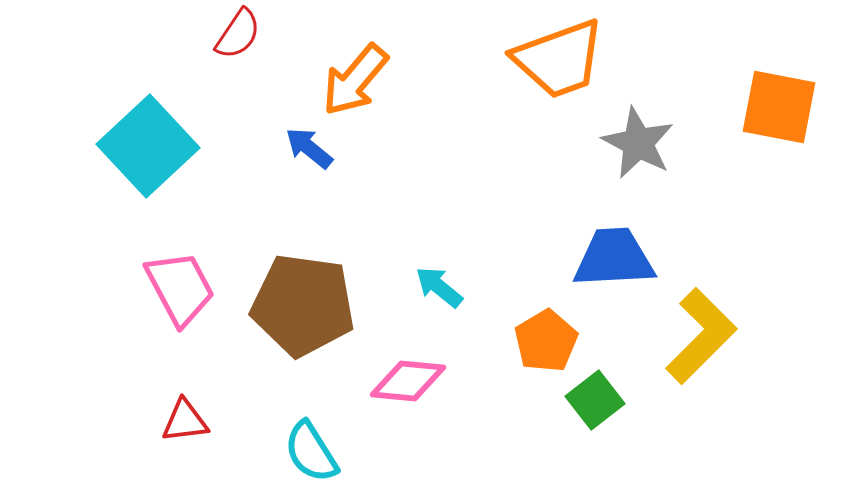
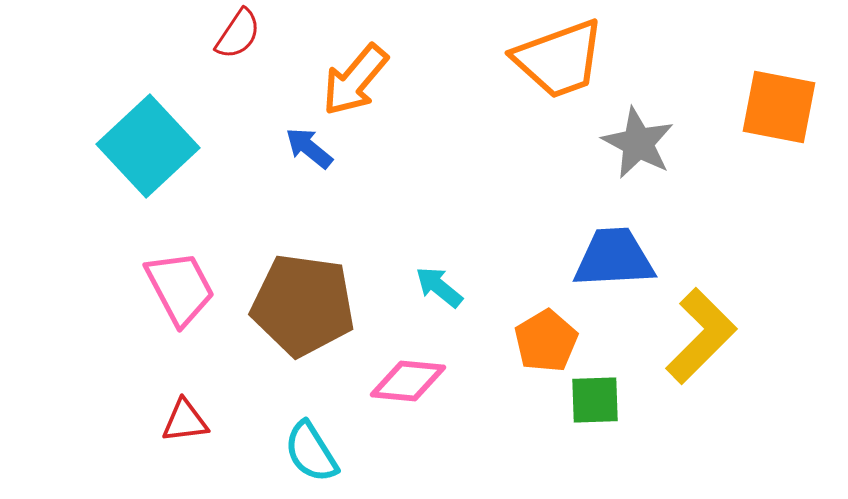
green square: rotated 36 degrees clockwise
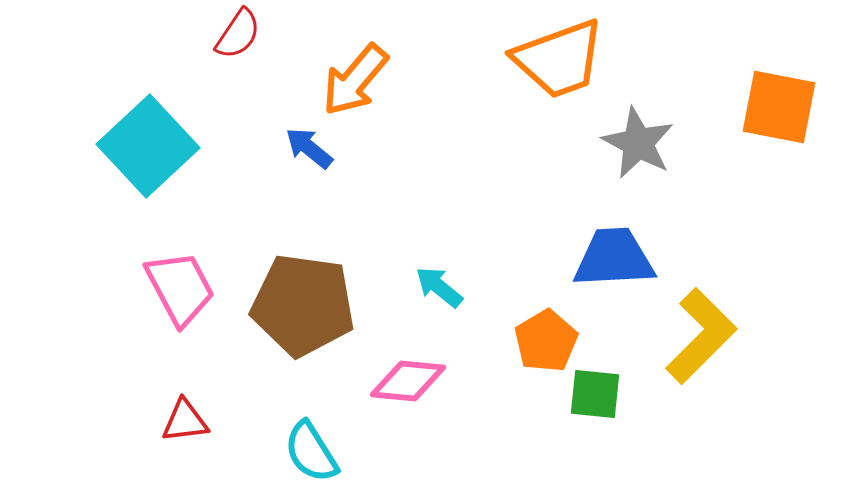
green square: moved 6 px up; rotated 8 degrees clockwise
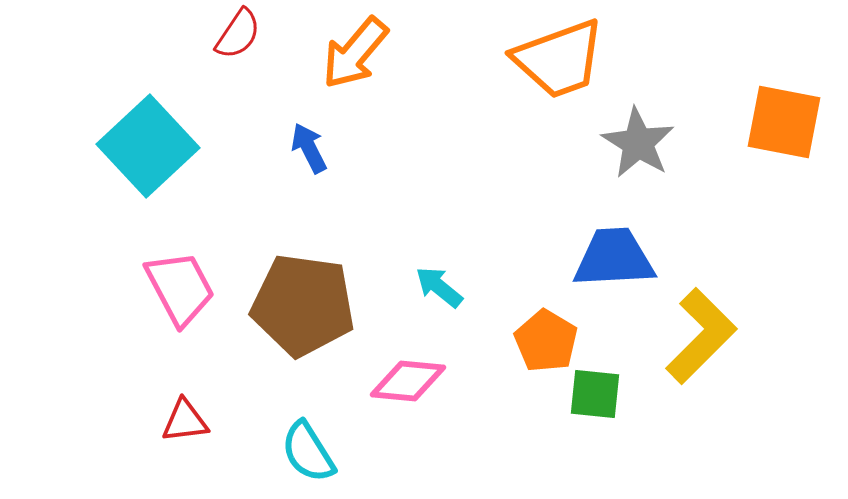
orange arrow: moved 27 px up
orange square: moved 5 px right, 15 px down
gray star: rotated 4 degrees clockwise
blue arrow: rotated 24 degrees clockwise
orange pentagon: rotated 10 degrees counterclockwise
cyan semicircle: moved 3 px left
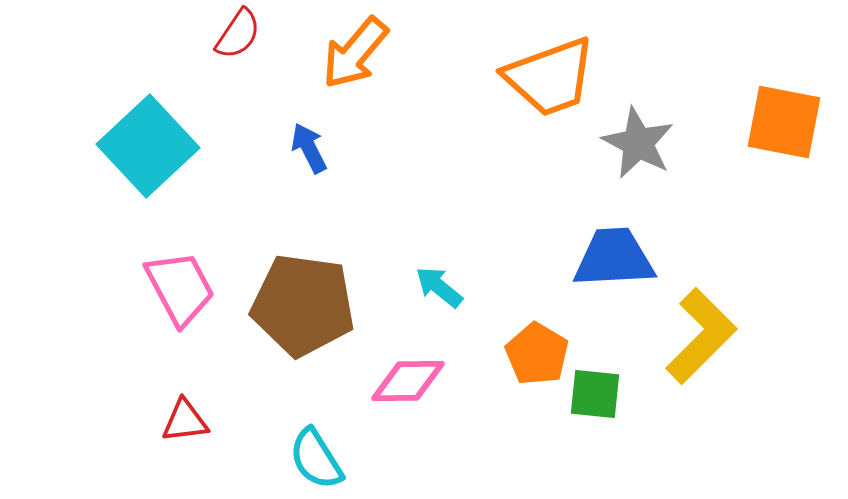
orange trapezoid: moved 9 px left, 18 px down
gray star: rotated 4 degrees counterclockwise
orange pentagon: moved 9 px left, 13 px down
pink diamond: rotated 6 degrees counterclockwise
cyan semicircle: moved 8 px right, 7 px down
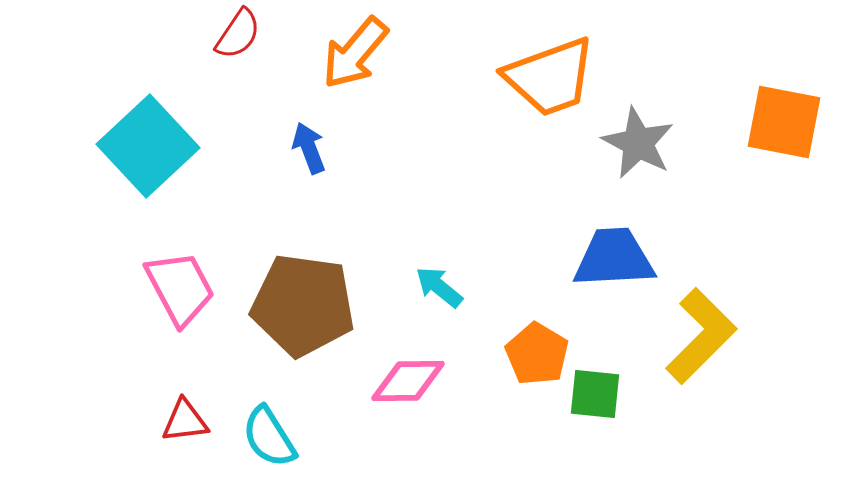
blue arrow: rotated 6 degrees clockwise
cyan semicircle: moved 47 px left, 22 px up
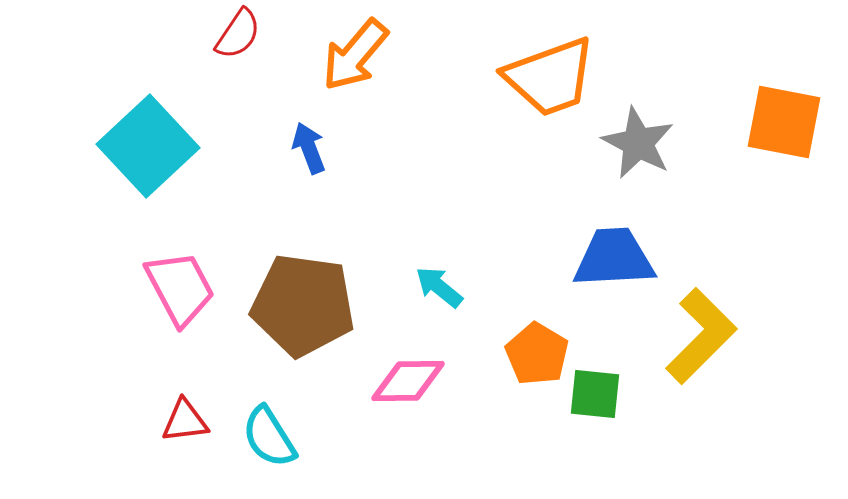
orange arrow: moved 2 px down
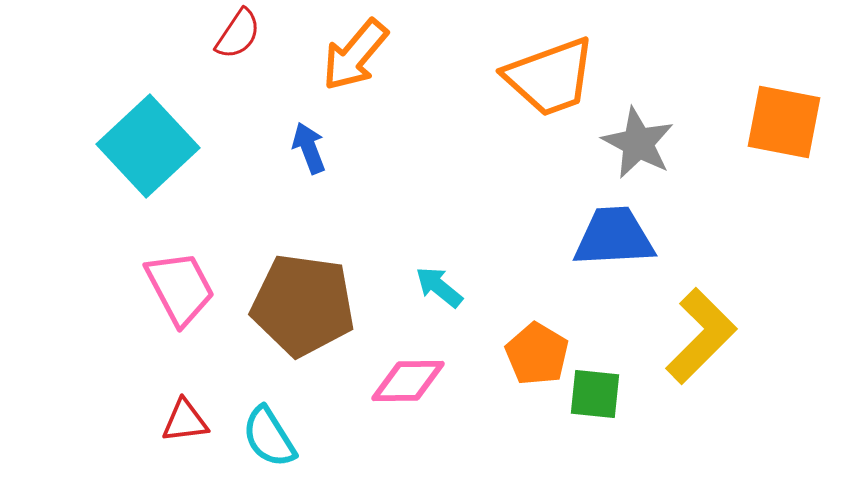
blue trapezoid: moved 21 px up
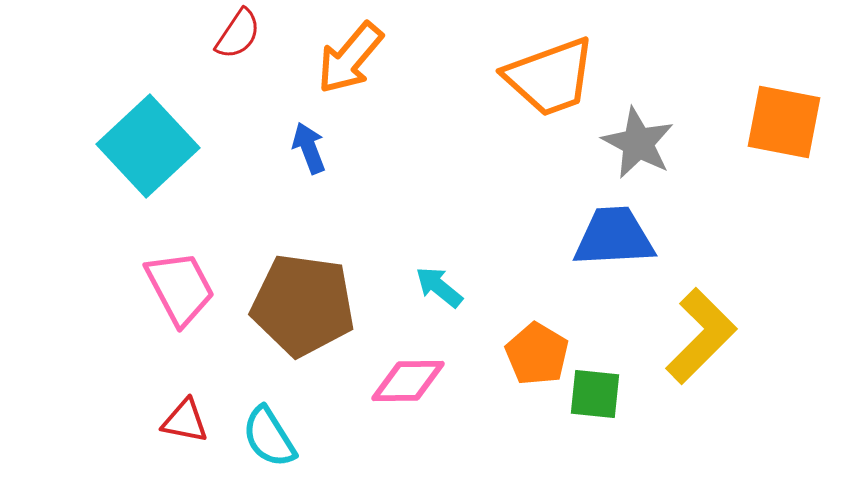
orange arrow: moved 5 px left, 3 px down
red triangle: rotated 18 degrees clockwise
